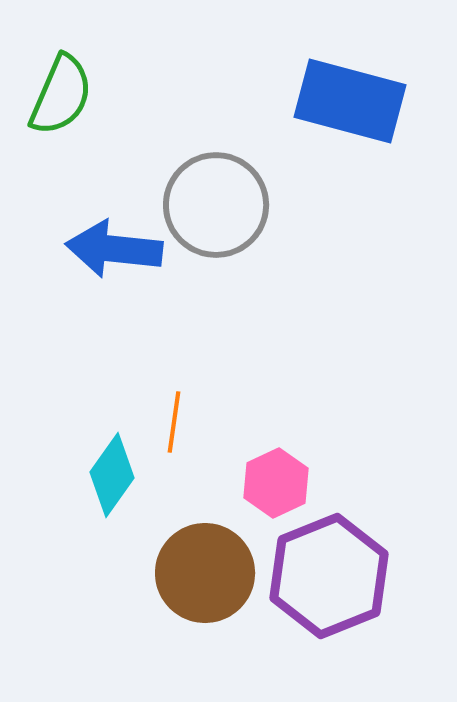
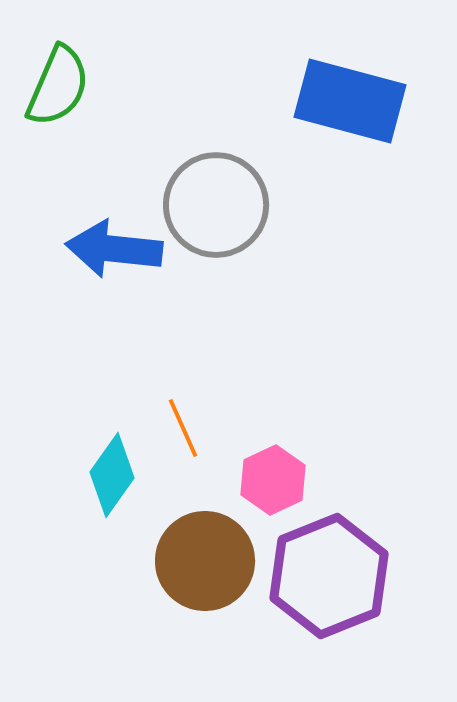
green semicircle: moved 3 px left, 9 px up
orange line: moved 9 px right, 6 px down; rotated 32 degrees counterclockwise
pink hexagon: moved 3 px left, 3 px up
brown circle: moved 12 px up
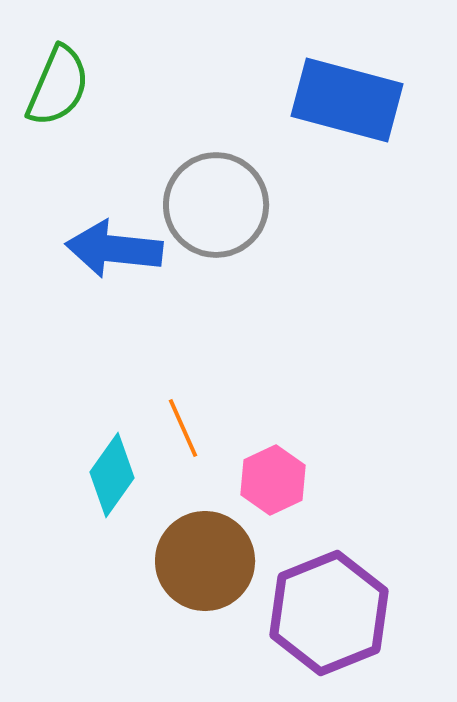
blue rectangle: moved 3 px left, 1 px up
purple hexagon: moved 37 px down
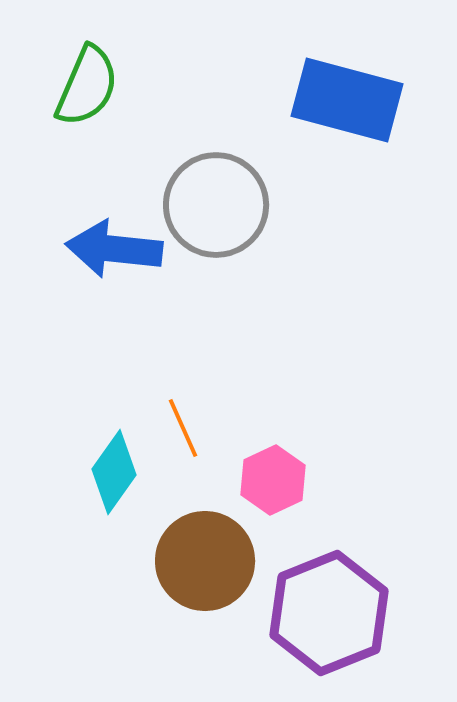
green semicircle: moved 29 px right
cyan diamond: moved 2 px right, 3 px up
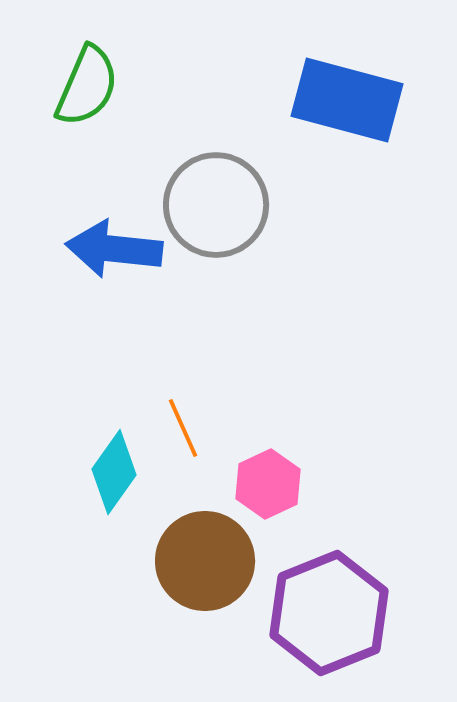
pink hexagon: moved 5 px left, 4 px down
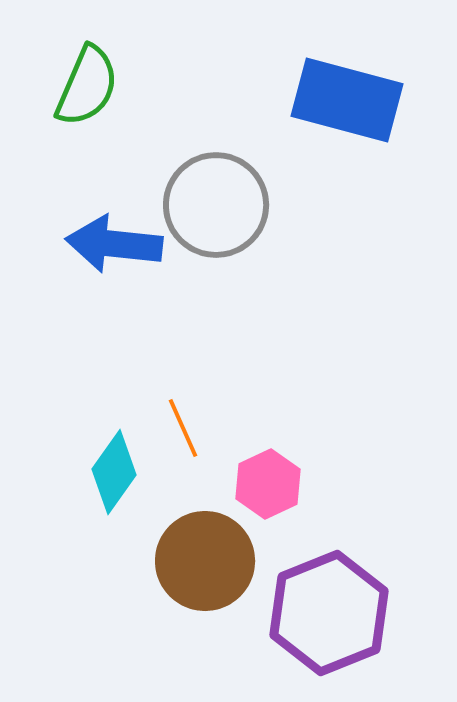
blue arrow: moved 5 px up
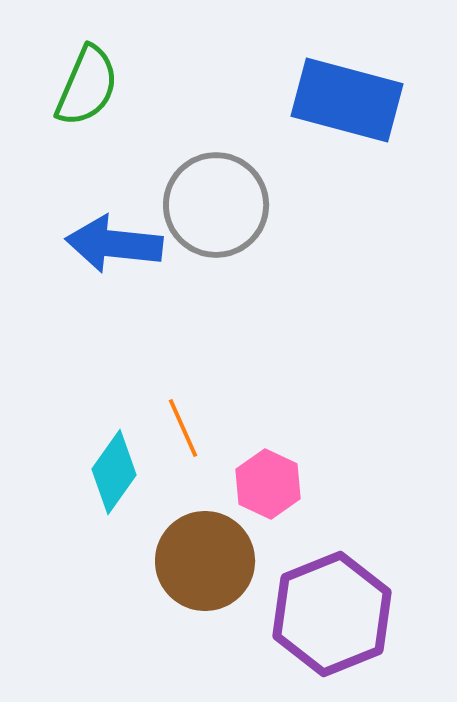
pink hexagon: rotated 10 degrees counterclockwise
purple hexagon: moved 3 px right, 1 px down
